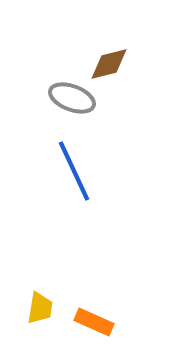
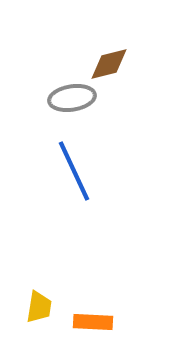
gray ellipse: rotated 30 degrees counterclockwise
yellow trapezoid: moved 1 px left, 1 px up
orange rectangle: moved 1 px left; rotated 21 degrees counterclockwise
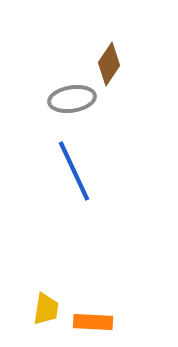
brown diamond: rotated 42 degrees counterclockwise
gray ellipse: moved 1 px down
yellow trapezoid: moved 7 px right, 2 px down
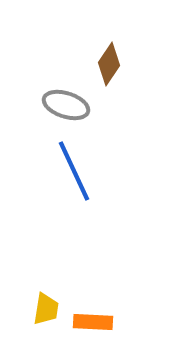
gray ellipse: moved 6 px left, 6 px down; rotated 27 degrees clockwise
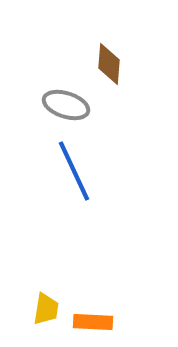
brown diamond: rotated 30 degrees counterclockwise
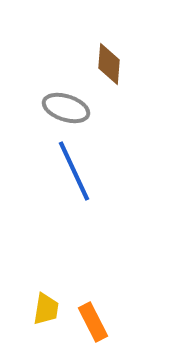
gray ellipse: moved 3 px down
orange rectangle: rotated 60 degrees clockwise
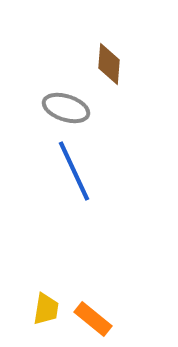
orange rectangle: moved 3 px up; rotated 24 degrees counterclockwise
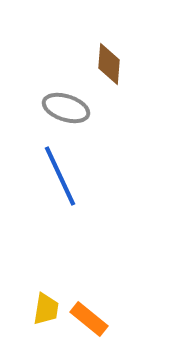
blue line: moved 14 px left, 5 px down
orange rectangle: moved 4 px left
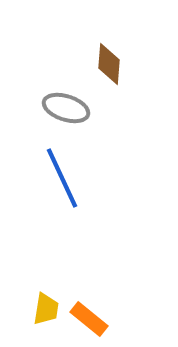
blue line: moved 2 px right, 2 px down
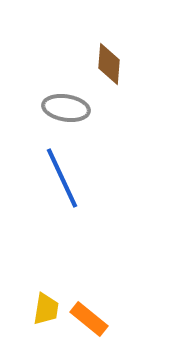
gray ellipse: rotated 9 degrees counterclockwise
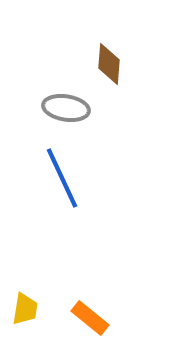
yellow trapezoid: moved 21 px left
orange rectangle: moved 1 px right, 1 px up
